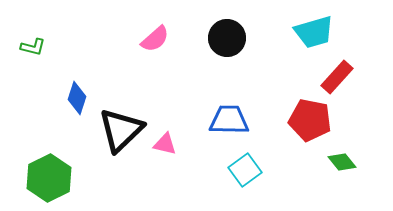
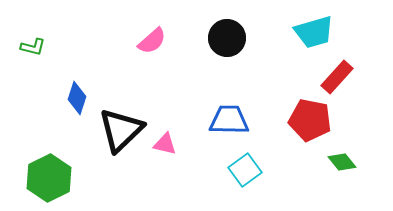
pink semicircle: moved 3 px left, 2 px down
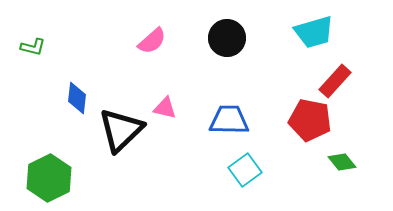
red rectangle: moved 2 px left, 4 px down
blue diamond: rotated 12 degrees counterclockwise
pink triangle: moved 36 px up
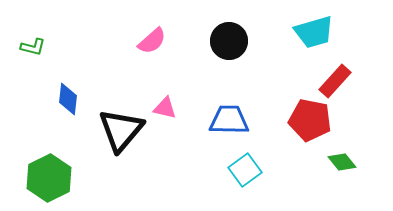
black circle: moved 2 px right, 3 px down
blue diamond: moved 9 px left, 1 px down
black triangle: rotated 6 degrees counterclockwise
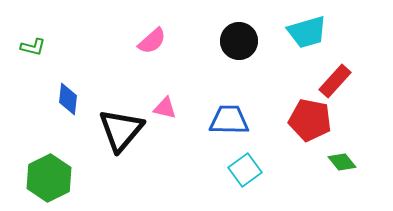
cyan trapezoid: moved 7 px left
black circle: moved 10 px right
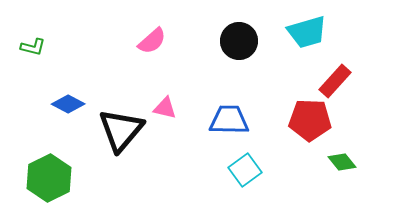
blue diamond: moved 5 px down; rotated 68 degrees counterclockwise
red pentagon: rotated 9 degrees counterclockwise
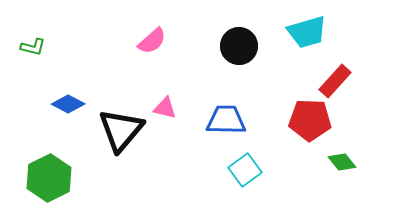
black circle: moved 5 px down
blue trapezoid: moved 3 px left
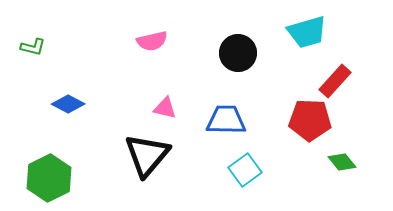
pink semicircle: rotated 28 degrees clockwise
black circle: moved 1 px left, 7 px down
black triangle: moved 26 px right, 25 px down
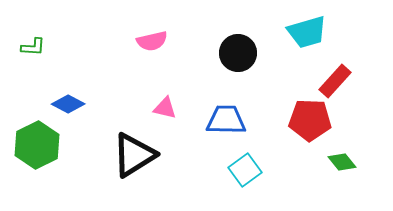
green L-shape: rotated 10 degrees counterclockwise
black triangle: moved 13 px left; rotated 18 degrees clockwise
green hexagon: moved 12 px left, 33 px up
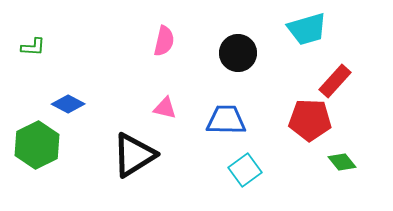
cyan trapezoid: moved 3 px up
pink semicircle: moved 12 px right; rotated 64 degrees counterclockwise
